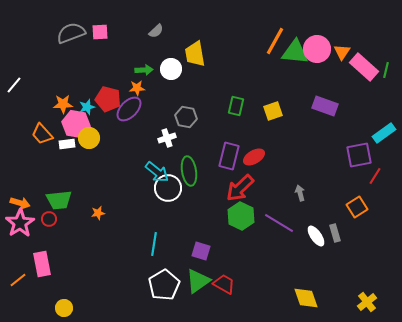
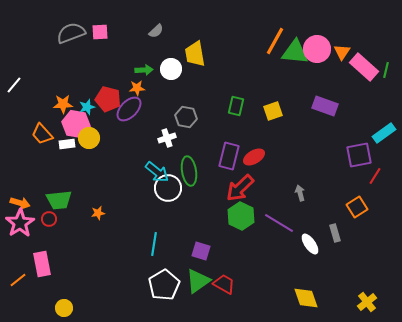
white ellipse at (316, 236): moved 6 px left, 8 px down
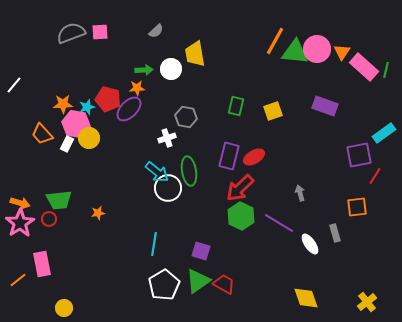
white rectangle at (67, 144): rotated 56 degrees counterclockwise
orange square at (357, 207): rotated 25 degrees clockwise
